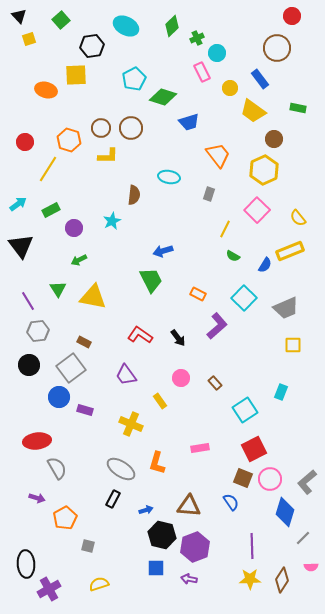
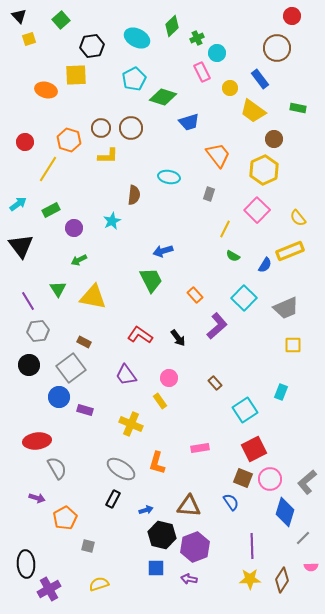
cyan ellipse at (126, 26): moved 11 px right, 12 px down
orange rectangle at (198, 294): moved 3 px left, 1 px down; rotated 21 degrees clockwise
pink circle at (181, 378): moved 12 px left
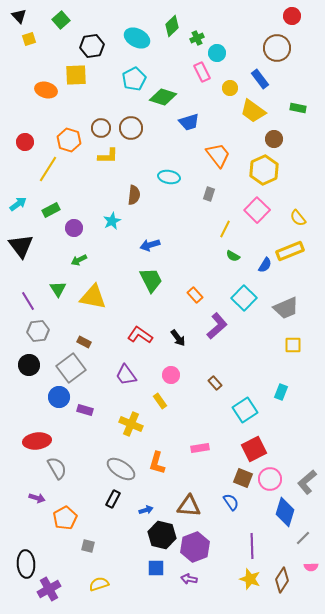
blue arrow at (163, 251): moved 13 px left, 6 px up
pink circle at (169, 378): moved 2 px right, 3 px up
yellow star at (250, 579): rotated 20 degrees clockwise
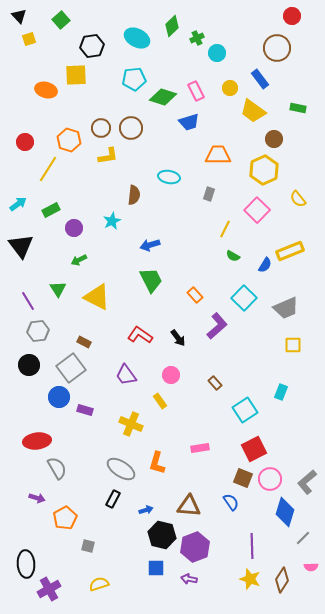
pink rectangle at (202, 72): moved 6 px left, 19 px down
cyan pentagon at (134, 79): rotated 20 degrees clockwise
orange trapezoid at (218, 155): rotated 52 degrees counterclockwise
yellow L-shape at (108, 156): rotated 10 degrees counterclockwise
yellow semicircle at (298, 218): moved 19 px up
yellow triangle at (93, 297): moved 4 px right; rotated 16 degrees clockwise
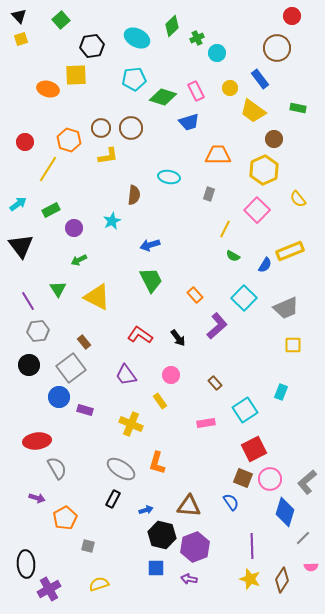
yellow square at (29, 39): moved 8 px left
orange ellipse at (46, 90): moved 2 px right, 1 px up
brown rectangle at (84, 342): rotated 24 degrees clockwise
pink rectangle at (200, 448): moved 6 px right, 25 px up
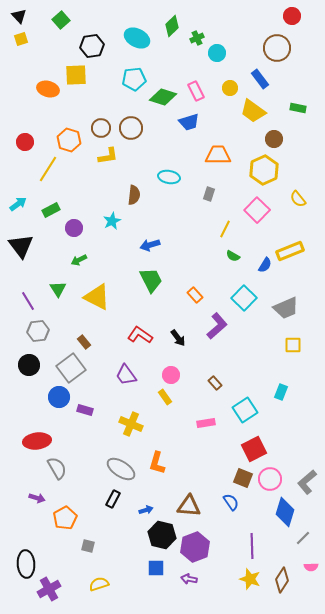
yellow rectangle at (160, 401): moved 5 px right, 4 px up
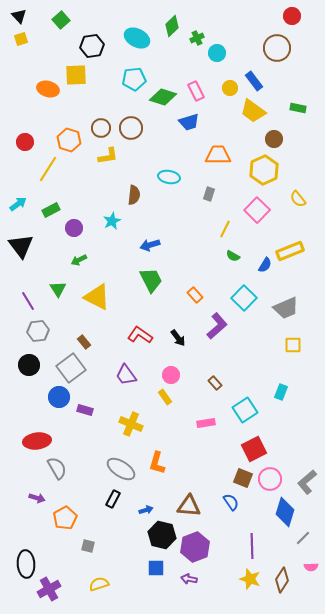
blue rectangle at (260, 79): moved 6 px left, 2 px down
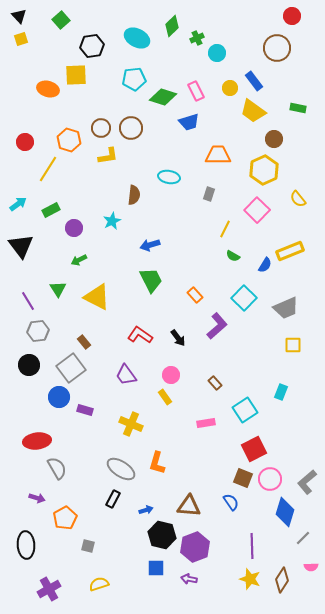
black ellipse at (26, 564): moved 19 px up
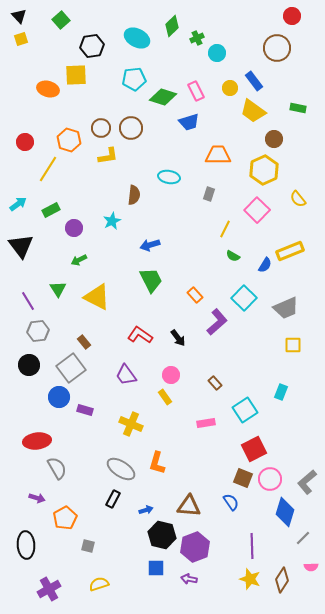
purple L-shape at (217, 326): moved 4 px up
